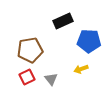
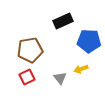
gray triangle: moved 9 px right, 1 px up
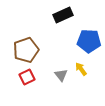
black rectangle: moved 6 px up
brown pentagon: moved 4 px left; rotated 10 degrees counterclockwise
yellow arrow: rotated 72 degrees clockwise
gray triangle: moved 1 px right, 3 px up
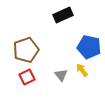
blue pentagon: moved 6 px down; rotated 10 degrees clockwise
yellow arrow: moved 1 px right, 1 px down
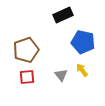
blue pentagon: moved 6 px left, 5 px up
red square: rotated 21 degrees clockwise
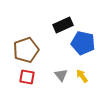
black rectangle: moved 10 px down
blue pentagon: moved 1 px down
yellow arrow: moved 6 px down
red square: rotated 14 degrees clockwise
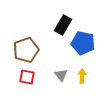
black rectangle: rotated 36 degrees counterclockwise
yellow arrow: rotated 40 degrees clockwise
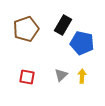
blue pentagon: moved 1 px left
brown pentagon: moved 21 px up
gray triangle: rotated 24 degrees clockwise
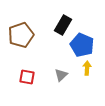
brown pentagon: moved 5 px left, 6 px down
blue pentagon: moved 2 px down; rotated 10 degrees clockwise
yellow arrow: moved 5 px right, 8 px up
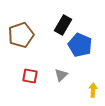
blue pentagon: moved 2 px left
yellow arrow: moved 6 px right, 22 px down
red square: moved 3 px right, 1 px up
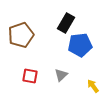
black rectangle: moved 3 px right, 2 px up
blue pentagon: rotated 30 degrees counterclockwise
yellow arrow: moved 4 px up; rotated 40 degrees counterclockwise
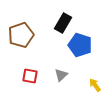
black rectangle: moved 3 px left
blue pentagon: rotated 25 degrees clockwise
yellow arrow: moved 2 px right, 1 px up
